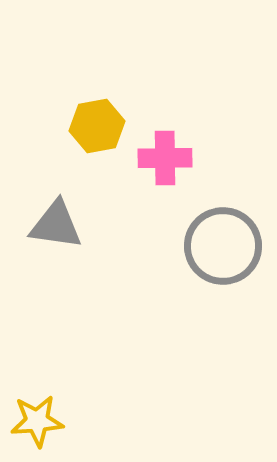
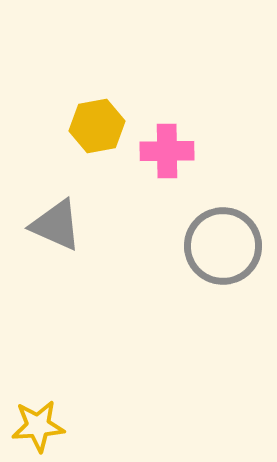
pink cross: moved 2 px right, 7 px up
gray triangle: rotated 16 degrees clockwise
yellow star: moved 1 px right, 5 px down
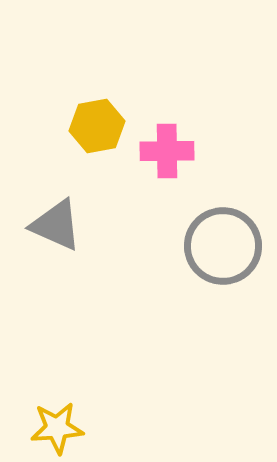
yellow star: moved 19 px right, 2 px down
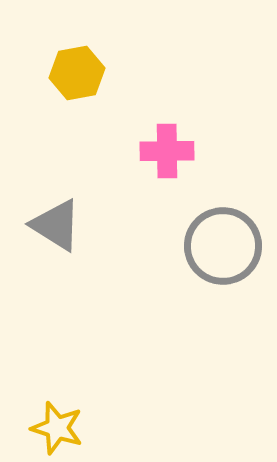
yellow hexagon: moved 20 px left, 53 px up
gray triangle: rotated 8 degrees clockwise
yellow star: rotated 22 degrees clockwise
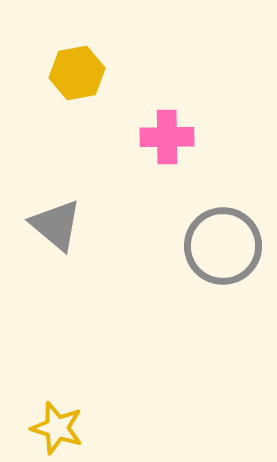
pink cross: moved 14 px up
gray triangle: rotated 8 degrees clockwise
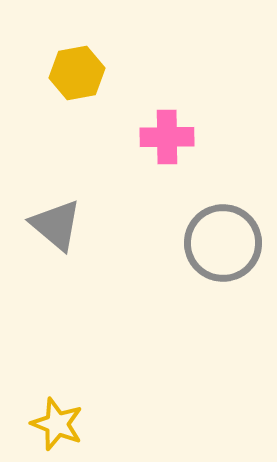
gray circle: moved 3 px up
yellow star: moved 4 px up; rotated 4 degrees clockwise
